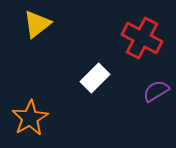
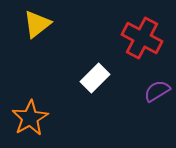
purple semicircle: moved 1 px right
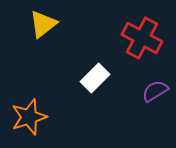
yellow triangle: moved 6 px right
purple semicircle: moved 2 px left
orange star: moved 1 px left, 1 px up; rotated 12 degrees clockwise
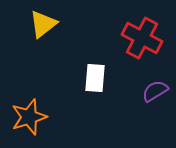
white rectangle: rotated 40 degrees counterclockwise
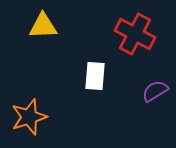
yellow triangle: moved 2 px down; rotated 36 degrees clockwise
red cross: moved 7 px left, 4 px up
white rectangle: moved 2 px up
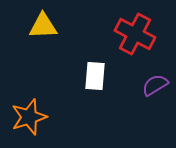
purple semicircle: moved 6 px up
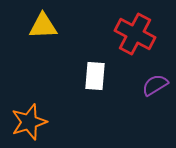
orange star: moved 5 px down
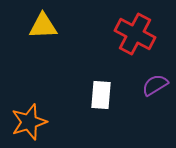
white rectangle: moved 6 px right, 19 px down
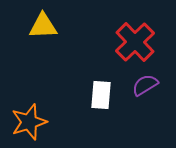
red cross: moved 8 px down; rotated 18 degrees clockwise
purple semicircle: moved 10 px left
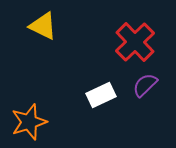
yellow triangle: rotated 28 degrees clockwise
purple semicircle: rotated 12 degrees counterclockwise
white rectangle: rotated 60 degrees clockwise
